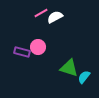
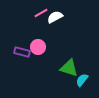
cyan semicircle: moved 2 px left, 3 px down
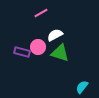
white semicircle: moved 18 px down
green triangle: moved 9 px left, 15 px up
cyan semicircle: moved 7 px down
